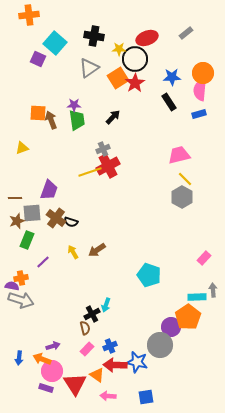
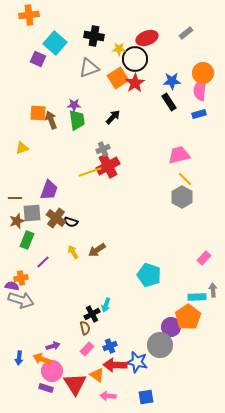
gray triangle at (89, 68): rotated 15 degrees clockwise
blue star at (172, 77): moved 4 px down
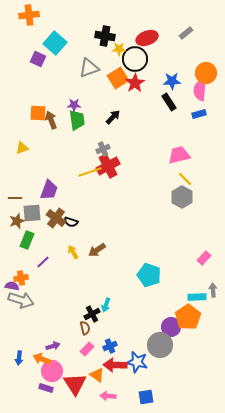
black cross at (94, 36): moved 11 px right
orange circle at (203, 73): moved 3 px right
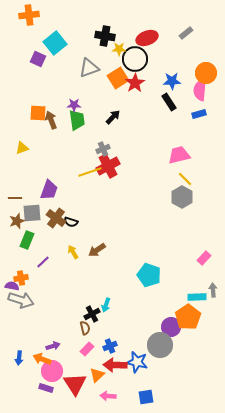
cyan square at (55, 43): rotated 10 degrees clockwise
orange triangle at (97, 375): rotated 42 degrees clockwise
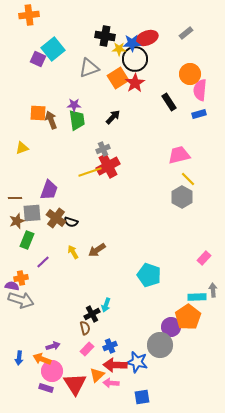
cyan square at (55, 43): moved 2 px left, 6 px down
orange circle at (206, 73): moved 16 px left, 1 px down
blue star at (172, 81): moved 40 px left, 38 px up
yellow line at (185, 179): moved 3 px right
pink arrow at (108, 396): moved 3 px right, 13 px up
blue square at (146, 397): moved 4 px left
